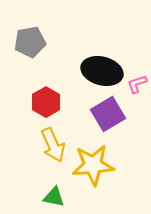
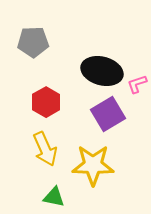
gray pentagon: moved 3 px right; rotated 8 degrees clockwise
yellow arrow: moved 8 px left, 4 px down
yellow star: rotated 6 degrees clockwise
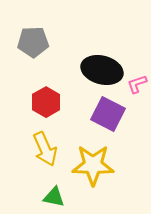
black ellipse: moved 1 px up
purple square: rotated 32 degrees counterclockwise
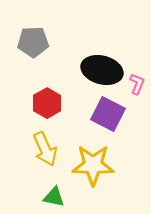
pink L-shape: rotated 130 degrees clockwise
red hexagon: moved 1 px right, 1 px down
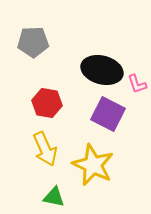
pink L-shape: rotated 140 degrees clockwise
red hexagon: rotated 20 degrees counterclockwise
yellow star: rotated 24 degrees clockwise
